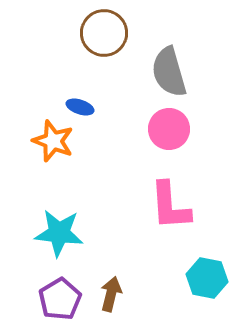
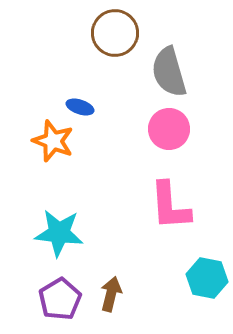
brown circle: moved 11 px right
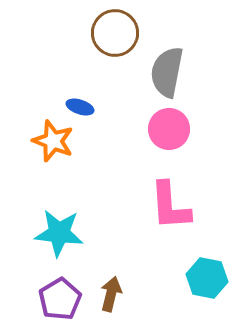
gray semicircle: moved 2 px left; rotated 27 degrees clockwise
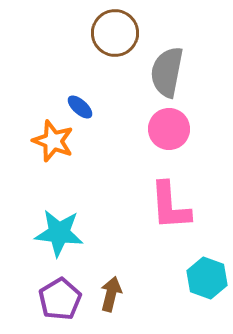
blue ellipse: rotated 24 degrees clockwise
cyan hexagon: rotated 9 degrees clockwise
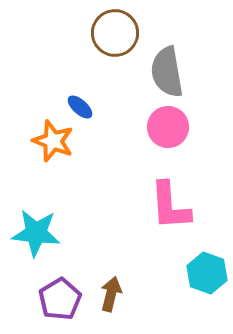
gray semicircle: rotated 21 degrees counterclockwise
pink circle: moved 1 px left, 2 px up
cyan star: moved 23 px left
cyan hexagon: moved 5 px up
